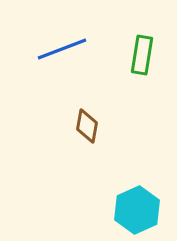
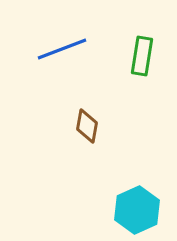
green rectangle: moved 1 px down
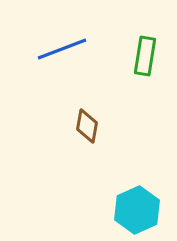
green rectangle: moved 3 px right
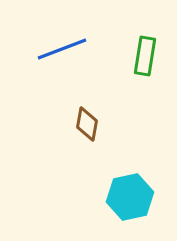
brown diamond: moved 2 px up
cyan hexagon: moved 7 px left, 13 px up; rotated 12 degrees clockwise
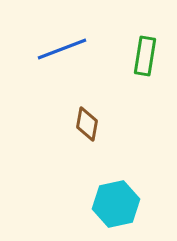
cyan hexagon: moved 14 px left, 7 px down
